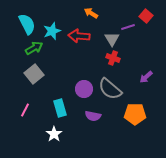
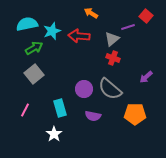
cyan semicircle: rotated 75 degrees counterclockwise
gray triangle: rotated 21 degrees clockwise
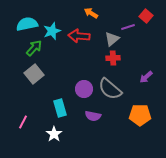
green arrow: rotated 18 degrees counterclockwise
red cross: rotated 24 degrees counterclockwise
pink line: moved 2 px left, 12 px down
orange pentagon: moved 5 px right, 1 px down
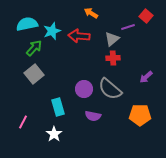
cyan rectangle: moved 2 px left, 1 px up
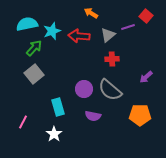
gray triangle: moved 4 px left, 4 px up
red cross: moved 1 px left, 1 px down
gray semicircle: moved 1 px down
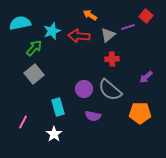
orange arrow: moved 1 px left, 2 px down
cyan semicircle: moved 7 px left, 1 px up
orange pentagon: moved 2 px up
